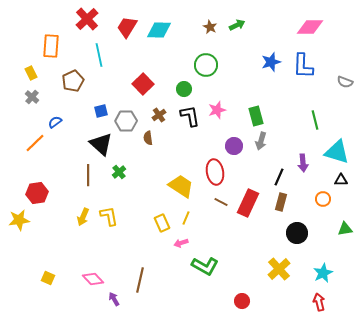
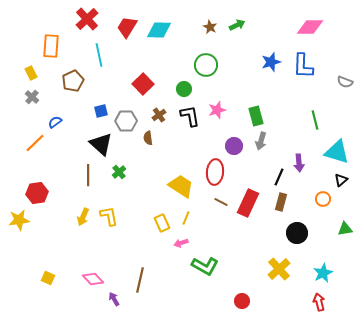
purple arrow at (303, 163): moved 4 px left
red ellipse at (215, 172): rotated 15 degrees clockwise
black triangle at (341, 180): rotated 40 degrees counterclockwise
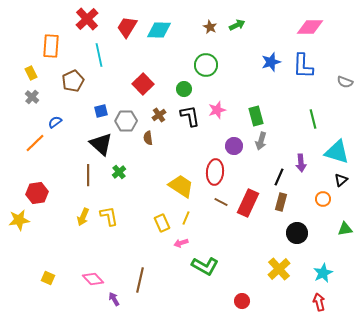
green line at (315, 120): moved 2 px left, 1 px up
purple arrow at (299, 163): moved 2 px right
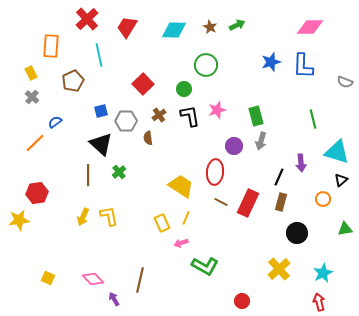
cyan diamond at (159, 30): moved 15 px right
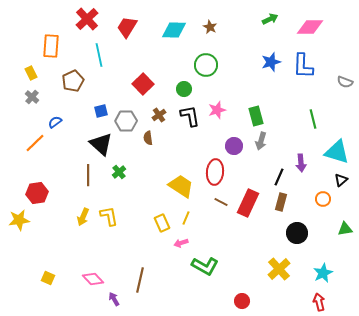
green arrow at (237, 25): moved 33 px right, 6 px up
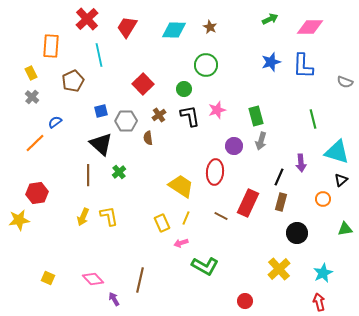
brown line at (221, 202): moved 14 px down
red circle at (242, 301): moved 3 px right
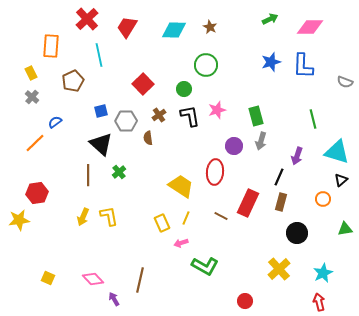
purple arrow at (301, 163): moved 4 px left, 7 px up; rotated 24 degrees clockwise
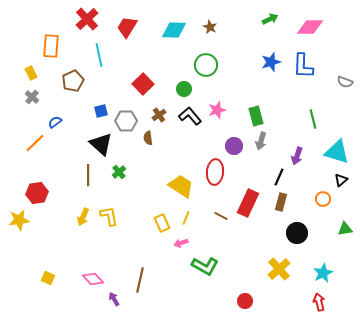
black L-shape at (190, 116): rotated 30 degrees counterclockwise
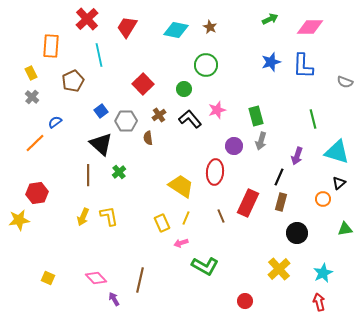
cyan diamond at (174, 30): moved 2 px right; rotated 10 degrees clockwise
blue square at (101, 111): rotated 24 degrees counterclockwise
black L-shape at (190, 116): moved 3 px down
black triangle at (341, 180): moved 2 px left, 3 px down
brown line at (221, 216): rotated 40 degrees clockwise
pink diamond at (93, 279): moved 3 px right, 1 px up
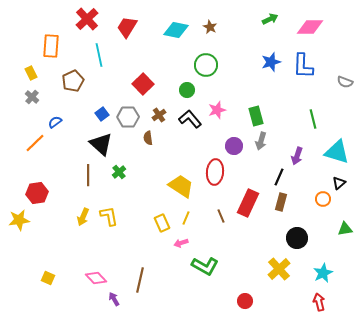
green circle at (184, 89): moved 3 px right, 1 px down
blue square at (101, 111): moved 1 px right, 3 px down
gray hexagon at (126, 121): moved 2 px right, 4 px up
black circle at (297, 233): moved 5 px down
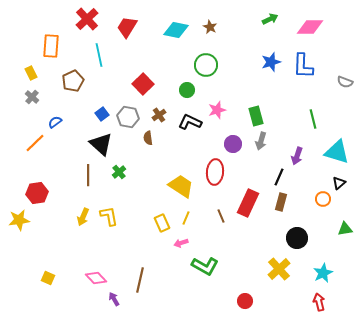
gray hexagon at (128, 117): rotated 10 degrees clockwise
black L-shape at (190, 119): moved 3 px down; rotated 25 degrees counterclockwise
purple circle at (234, 146): moved 1 px left, 2 px up
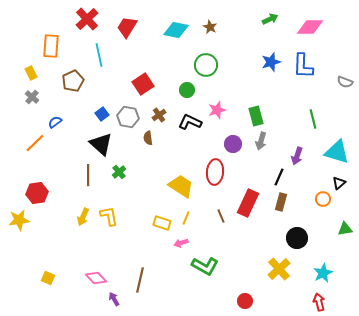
red square at (143, 84): rotated 10 degrees clockwise
yellow rectangle at (162, 223): rotated 48 degrees counterclockwise
